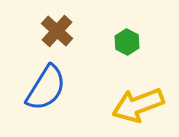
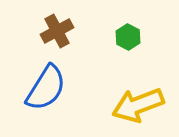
brown cross: rotated 20 degrees clockwise
green hexagon: moved 1 px right, 5 px up
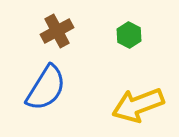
green hexagon: moved 1 px right, 2 px up
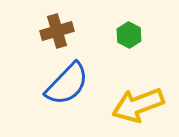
brown cross: rotated 12 degrees clockwise
blue semicircle: moved 21 px right, 4 px up; rotated 12 degrees clockwise
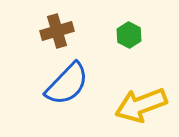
yellow arrow: moved 3 px right
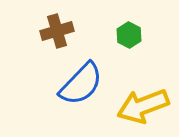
blue semicircle: moved 14 px right
yellow arrow: moved 2 px right, 1 px down
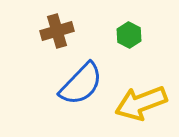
yellow arrow: moved 2 px left, 3 px up
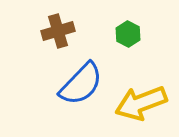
brown cross: moved 1 px right
green hexagon: moved 1 px left, 1 px up
